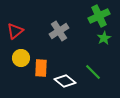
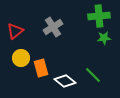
green cross: rotated 20 degrees clockwise
gray cross: moved 6 px left, 4 px up
green star: rotated 24 degrees clockwise
orange rectangle: rotated 18 degrees counterclockwise
green line: moved 3 px down
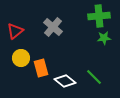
gray cross: rotated 18 degrees counterclockwise
green line: moved 1 px right, 2 px down
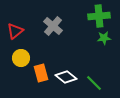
gray cross: moved 1 px up
orange rectangle: moved 5 px down
green line: moved 6 px down
white diamond: moved 1 px right, 4 px up
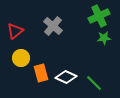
green cross: rotated 20 degrees counterclockwise
white diamond: rotated 15 degrees counterclockwise
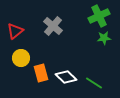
white diamond: rotated 20 degrees clockwise
green line: rotated 12 degrees counterclockwise
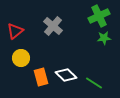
orange rectangle: moved 4 px down
white diamond: moved 2 px up
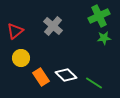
orange rectangle: rotated 18 degrees counterclockwise
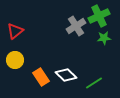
gray cross: moved 23 px right; rotated 18 degrees clockwise
yellow circle: moved 6 px left, 2 px down
green line: rotated 66 degrees counterclockwise
